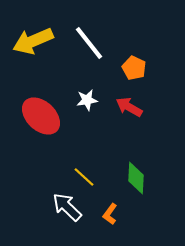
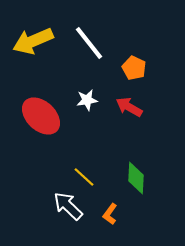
white arrow: moved 1 px right, 1 px up
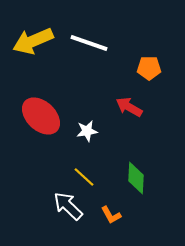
white line: rotated 33 degrees counterclockwise
orange pentagon: moved 15 px right; rotated 25 degrees counterclockwise
white star: moved 31 px down
orange L-shape: moved 1 px right, 1 px down; rotated 65 degrees counterclockwise
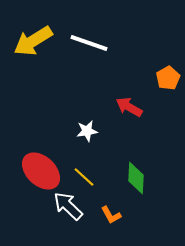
yellow arrow: rotated 9 degrees counterclockwise
orange pentagon: moved 19 px right, 10 px down; rotated 30 degrees counterclockwise
red ellipse: moved 55 px down
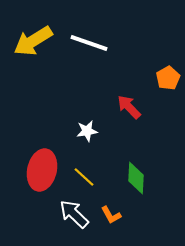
red arrow: rotated 16 degrees clockwise
red ellipse: moved 1 px right, 1 px up; rotated 60 degrees clockwise
white arrow: moved 6 px right, 8 px down
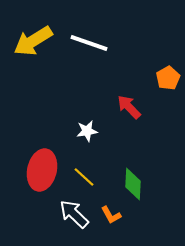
green diamond: moved 3 px left, 6 px down
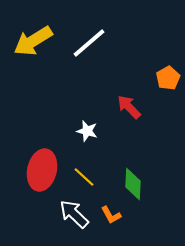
white line: rotated 60 degrees counterclockwise
white star: rotated 25 degrees clockwise
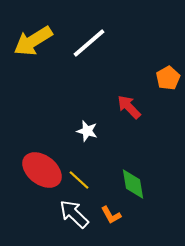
red ellipse: rotated 66 degrees counterclockwise
yellow line: moved 5 px left, 3 px down
green diamond: rotated 12 degrees counterclockwise
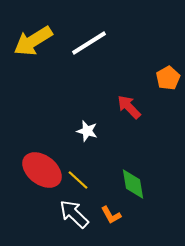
white line: rotated 9 degrees clockwise
yellow line: moved 1 px left
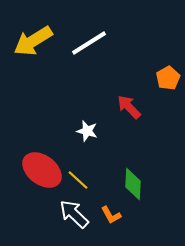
green diamond: rotated 12 degrees clockwise
